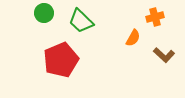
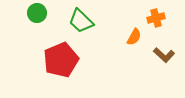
green circle: moved 7 px left
orange cross: moved 1 px right, 1 px down
orange semicircle: moved 1 px right, 1 px up
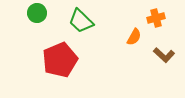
red pentagon: moved 1 px left
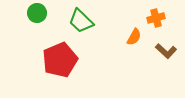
brown L-shape: moved 2 px right, 4 px up
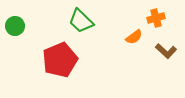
green circle: moved 22 px left, 13 px down
orange semicircle: rotated 24 degrees clockwise
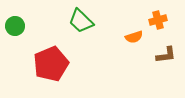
orange cross: moved 2 px right, 2 px down
orange semicircle: rotated 18 degrees clockwise
brown L-shape: moved 4 px down; rotated 50 degrees counterclockwise
red pentagon: moved 9 px left, 4 px down
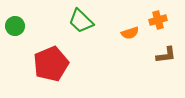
orange semicircle: moved 4 px left, 4 px up
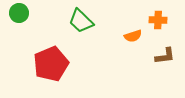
orange cross: rotated 18 degrees clockwise
green circle: moved 4 px right, 13 px up
orange semicircle: moved 3 px right, 3 px down
brown L-shape: moved 1 px left, 1 px down
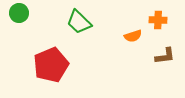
green trapezoid: moved 2 px left, 1 px down
red pentagon: moved 1 px down
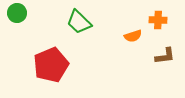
green circle: moved 2 px left
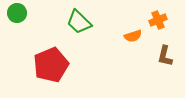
orange cross: rotated 24 degrees counterclockwise
brown L-shape: rotated 110 degrees clockwise
